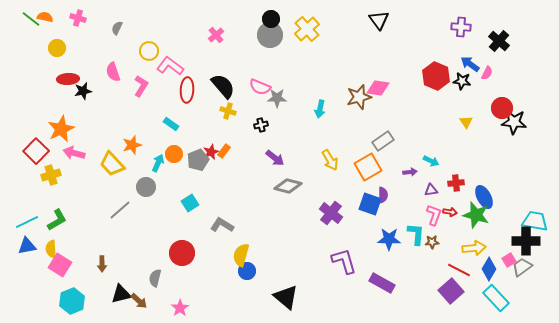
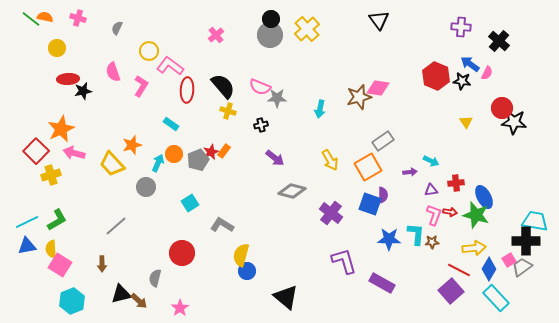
gray diamond at (288, 186): moved 4 px right, 5 px down
gray line at (120, 210): moved 4 px left, 16 px down
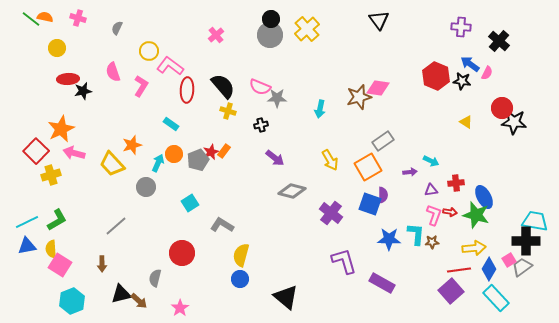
yellow triangle at (466, 122): rotated 24 degrees counterclockwise
red line at (459, 270): rotated 35 degrees counterclockwise
blue circle at (247, 271): moved 7 px left, 8 px down
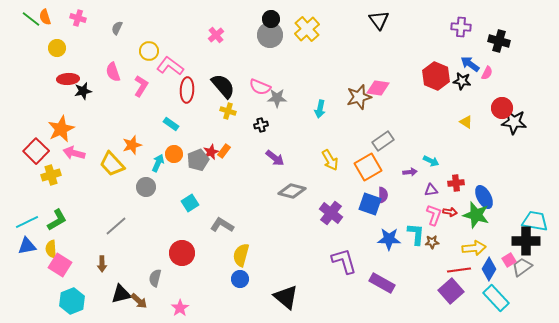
orange semicircle at (45, 17): rotated 119 degrees counterclockwise
black cross at (499, 41): rotated 25 degrees counterclockwise
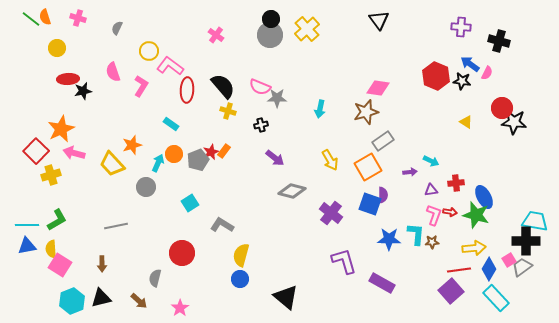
pink cross at (216, 35): rotated 14 degrees counterclockwise
brown star at (359, 97): moved 7 px right, 15 px down
cyan line at (27, 222): moved 3 px down; rotated 25 degrees clockwise
gray line at (116, 226): rotated 30 degrees clockwise
black triangle at (121, 294): moved 20 px left, 4 px down
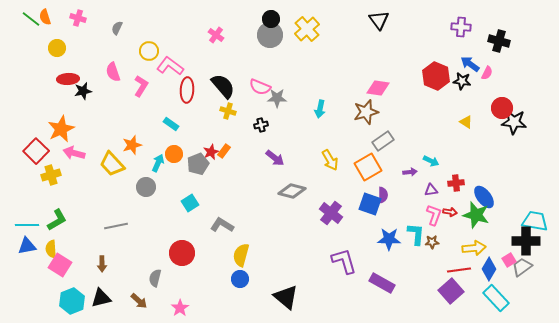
gray pentagon at (198, 160): moved 4 px down
blue ellipse at (484, 197): rotated 10 degrees counterclockwise
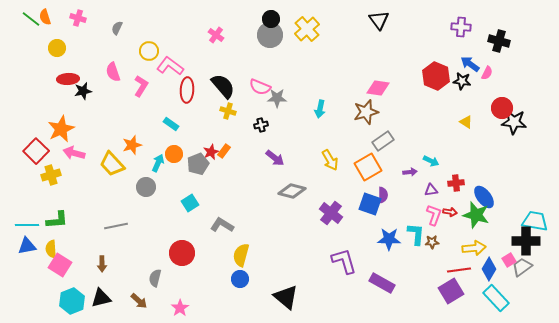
green L-shape at (57, 220): rotated 25 degrees clockwise
purple square at (451, 291): rotated 10 degrees clockwise
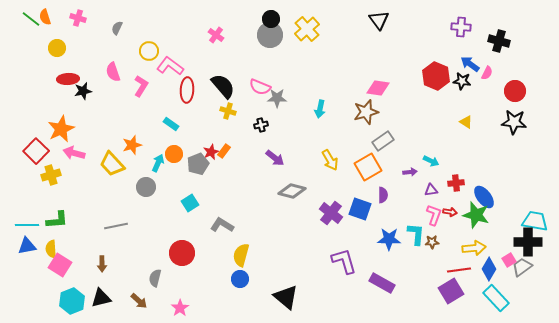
red circle at (502, 108): moved 13 px right, 17 px up
blue square at (370, 204): moved 10 px left, 5 px down
black cross at (526, 241): moved 2 px right, 1 px down
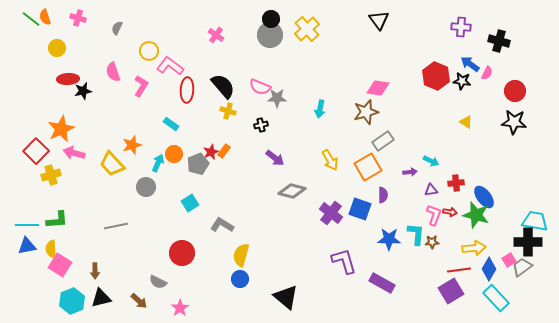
brown arrow at (102, 264): moved 7 px left, 7 px down
gray semicircle at (155, 278): moved 3 px right, 4 px down; rotated 78 degrees counterclockwise
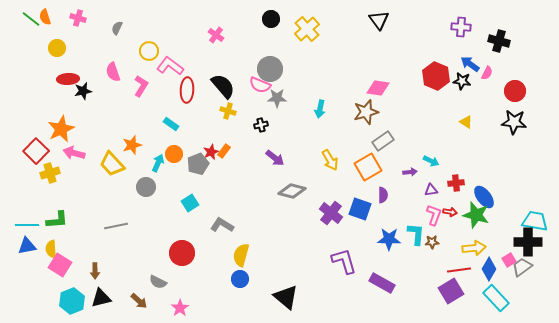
gray circle at (270, 35): moved 34 px down
pink semicircle at (260, 87): moved 2 px up
yellow cross at (51, 175): moved 1 px left, 2 px up
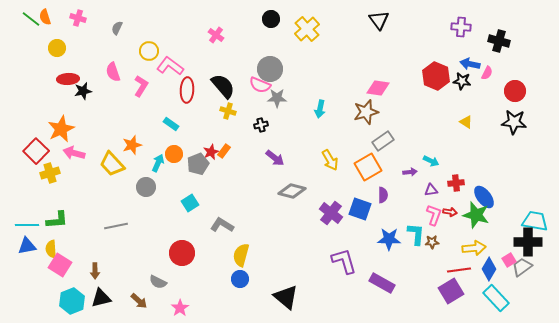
blue arrow at (470, 64): rotated 24 degrees counterclockwise
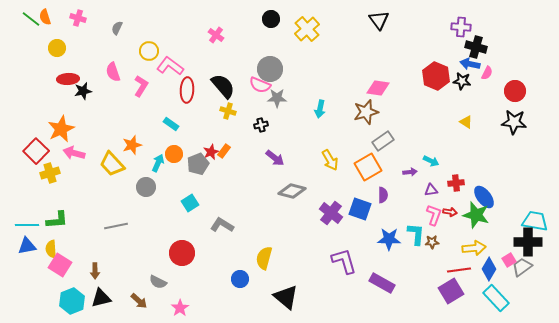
black cross at (499, 41): moved 23 px left, 6 px down
yellow semicircle at (241, 255): moved 23 px right, 3 px down
